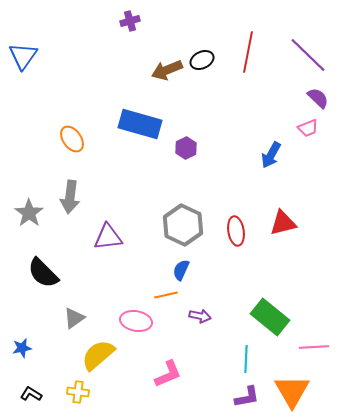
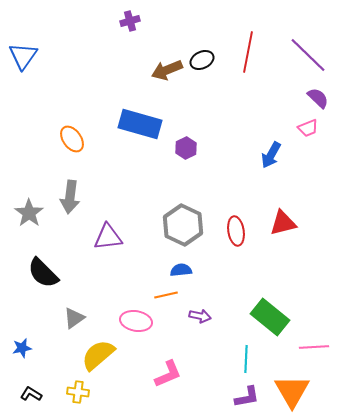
blue semicircle: rotated 60 degrees clockwise
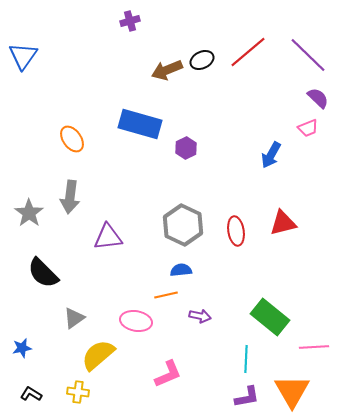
red line: rotated 39 degrees clockwise
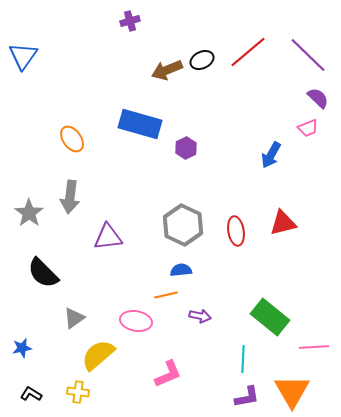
cyan line: moved 3 px left
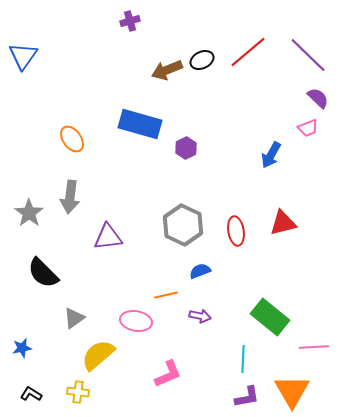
blue semicircle: moved 19 px right, 1 px down; rotated 15 degrees counterclockwise
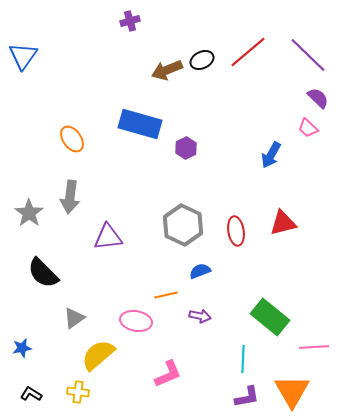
pink trapezoid: rotated 65 degrees clockwise
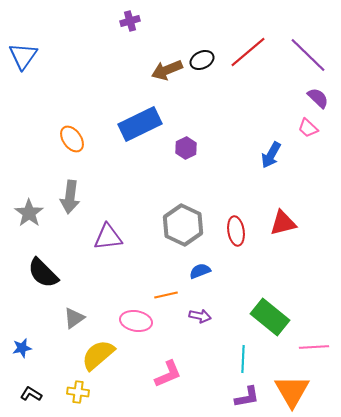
blue rectangle: rotated 42 degrees counterclockwise
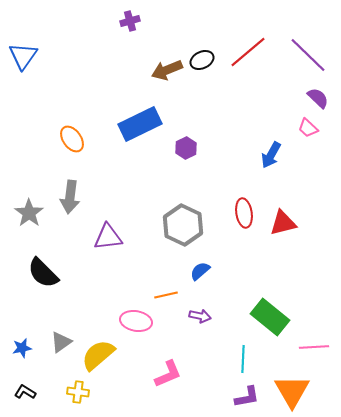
red ellipse: moved 8 px right, 18 px up
blue semicircle: rotated 20 degrees counterclockwise
gray triangle: moved 13 px left, 24 px down
black L-shape: moved 6 px left, 2 px up
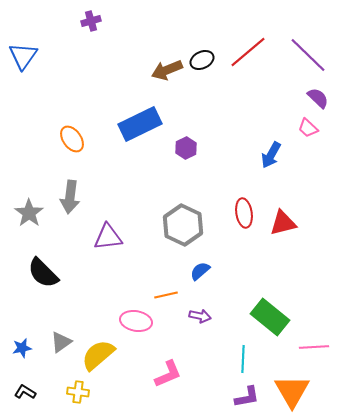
purple cross: moved 39 px left
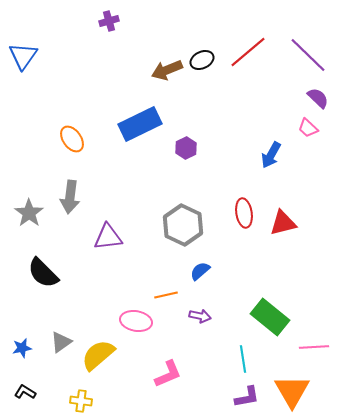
purple cross: moved 18 px right
cyan line: rotated 12 degrees counterclockwise
yellow cross: moved 3 px right, 9 px down
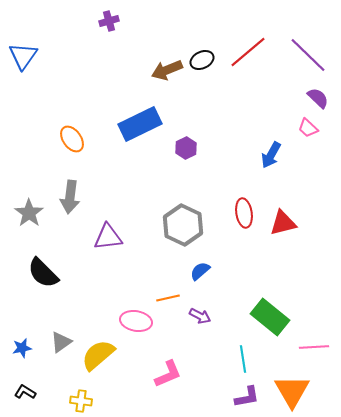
orange line: moved 2 px right, 3 px down
purple arrow: rotated 15 degrees clockwise
